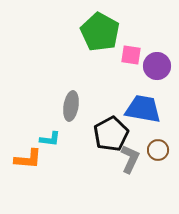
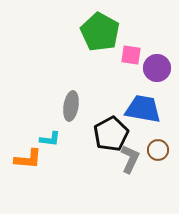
purple circle: moved 2 px down
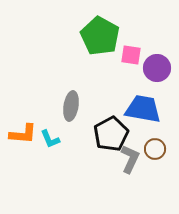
green pentagon: moved 4 px down
cyan L-shape: rotated 60 degrees clockwise
brown circle: moved 3 px left, 1 px up
orange L-shape: moved 5 px left, 25 px up
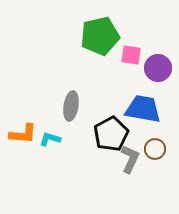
green pentagon: rotated 30 degrees clockwise
purple circle: moved 1 px right
cyan L-shape: rotated 130 degrees clockwise
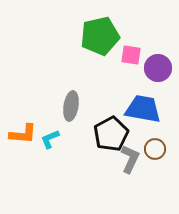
cyan L-shape: rotated 40 degrees counterclockwise
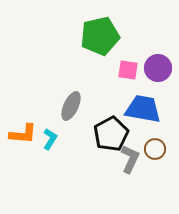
pink square: moved 3 px left, 15 px down
gray ellipse: rotated 16 degrees clockwise
cyan L-shape: rotated 145 degrees clockwise
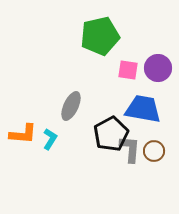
brown circle: moved 1 px left, 2 px down
gray L-shape: moved 10 px up; rotated 20 degrees counterclockwise
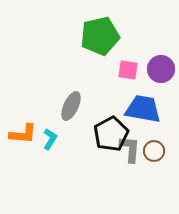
purple circle: moved 3 px right, 1 px down
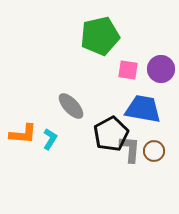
gray ellipse: rotated 68 degrees counterclockwise
